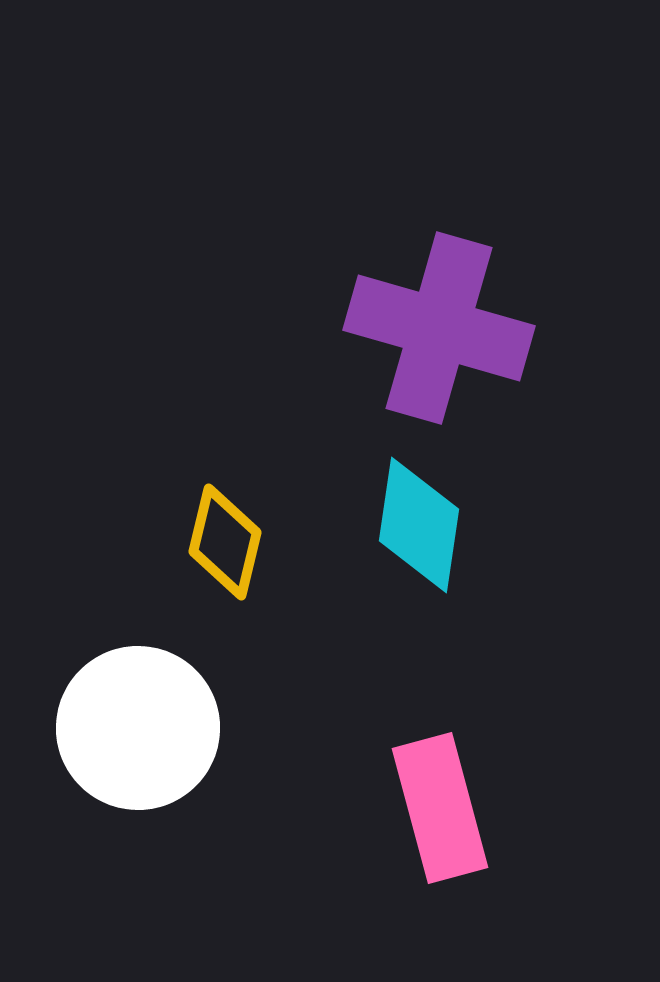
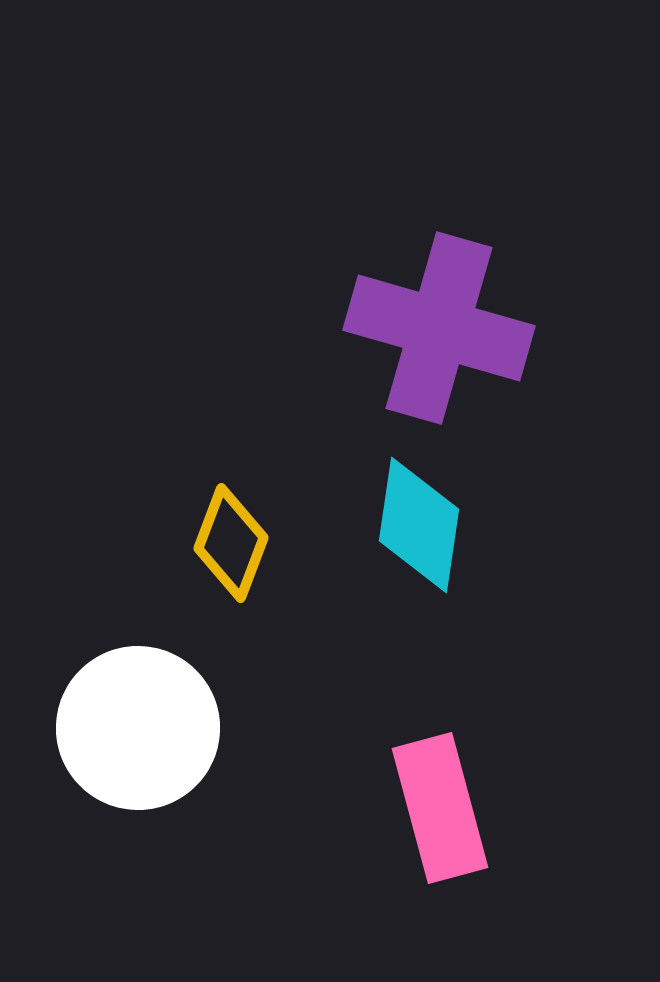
yellow diamond: moved 6 px right, 1 px down; rotated 7 degrees clockwise
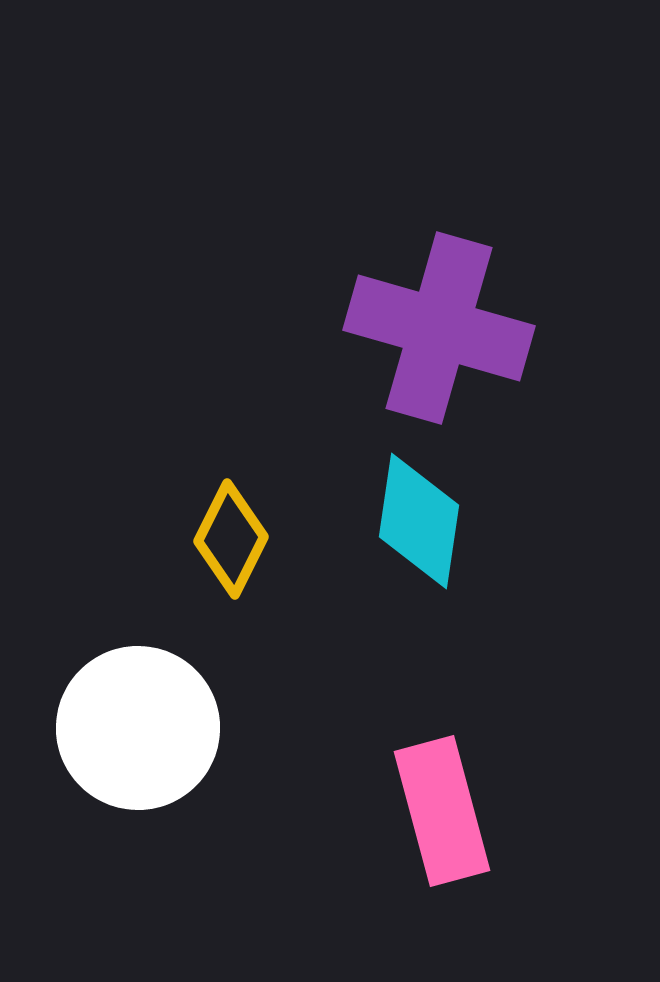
cyan diamond: moved 4 px up
yellow diamond: moved 4 px up; rotated 6 degrees clockwise
pink rectangle: moved 2 px right, 3 px down
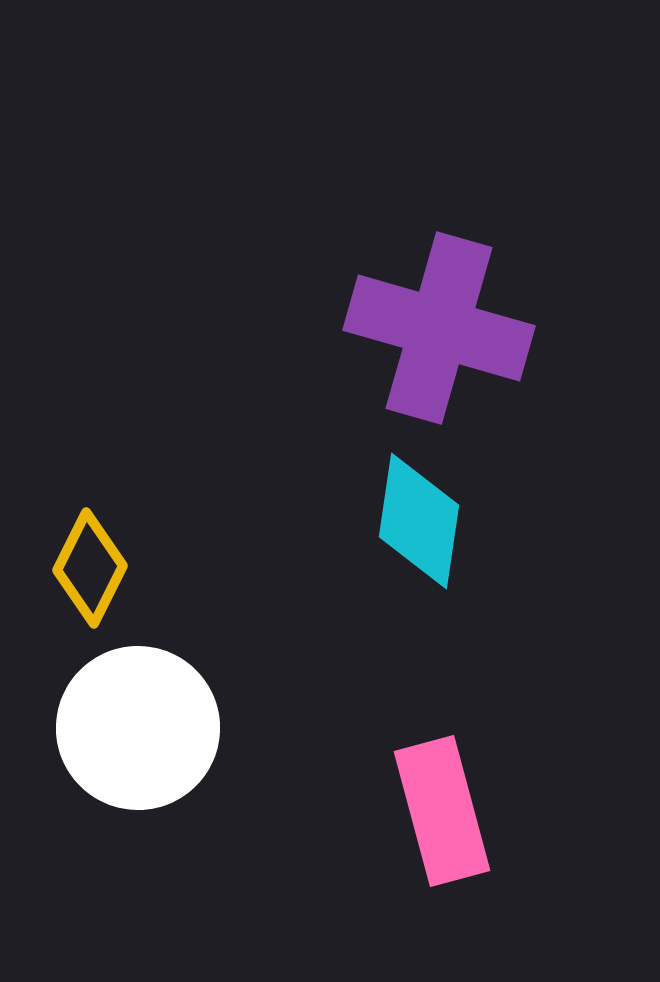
yellow diamond: moved 141 px left, 29 px down
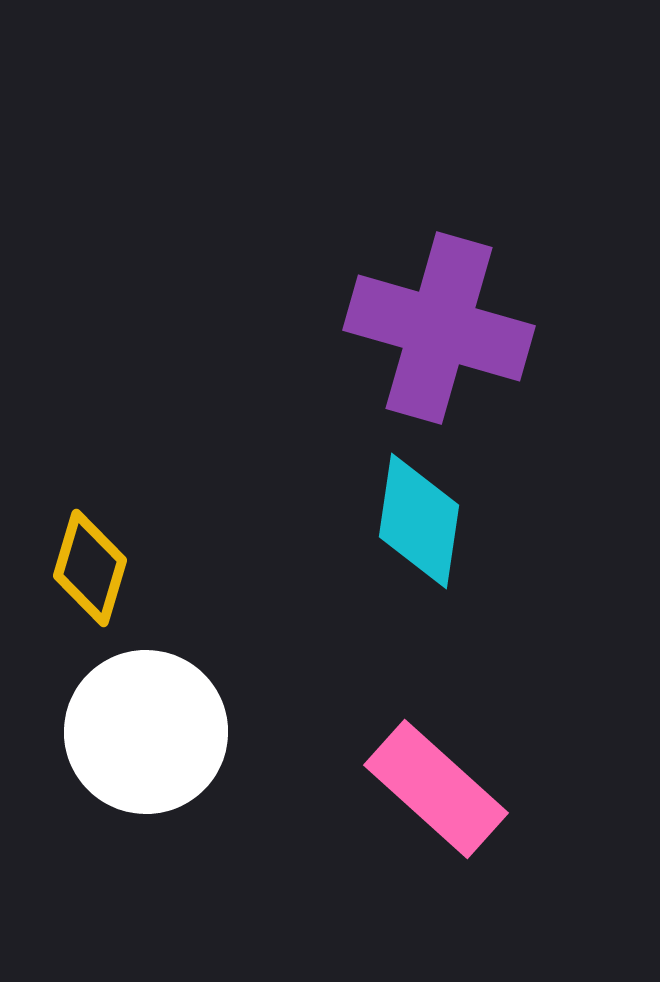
yellow diamond: rotated 10 degrees counterclockwise
white circle: moved 8 px right, 4 px down
pink rectangle: moved 6 px left, 22 px up; rotated 33 degrees counterclockwise
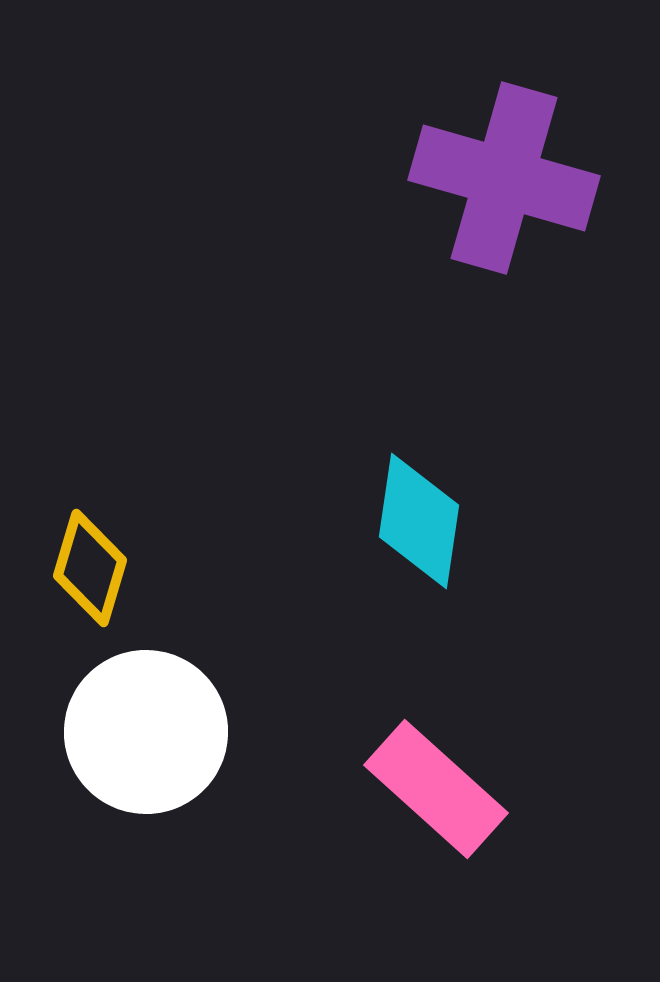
purple cross: moved 65 px right, 150 px up
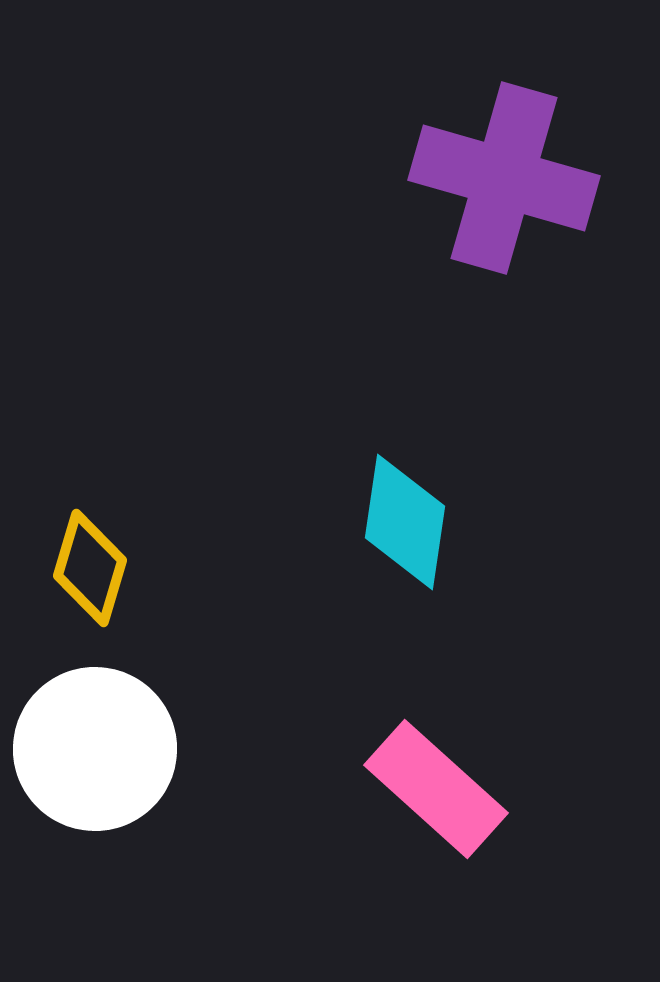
cyan diamond: moved 14 px left, 1 px down
white circle: moved 51 px left, 17 px down
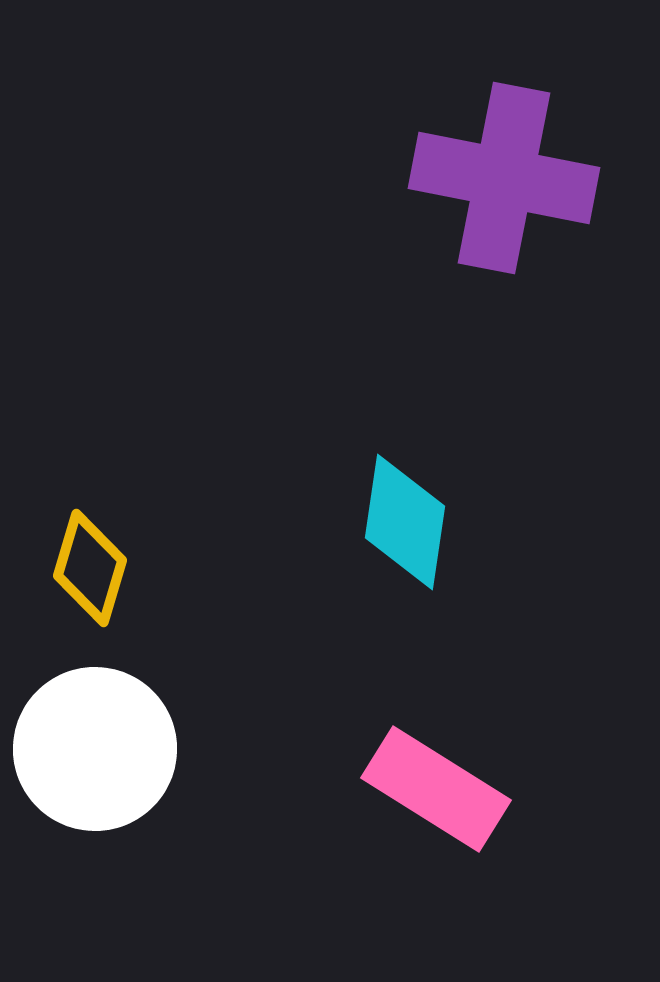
purple cross: rotated 5 degrees counterclockwise
pink rectangle: rotated 10 degrees counterclockwise
